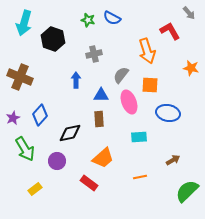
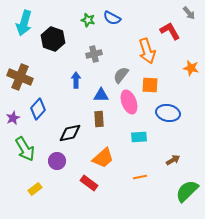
blue diamond: moved 2 px left, 6 px up
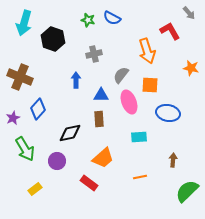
brown arrow: rotated 56 degrees counterclockwise
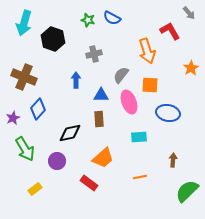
orange star: rotated 28 degrees clockwise
brown cross: moved 4 px right
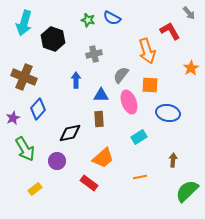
cyan rectangle: rotated 28 degrees counterclockwise
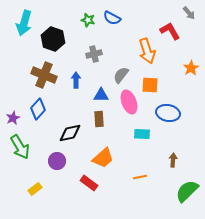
brown cross: moved 20 px right, 2 px up
cyan rectangle: moved 3 px right, 3 px up; rotated 35 degrees clockwise
green arrow: moved 5 px left, 2 px up
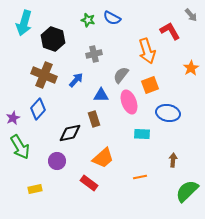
gray arrow: moved 2 px right, 2 px down
blue arrow: rotated 42 degrees clockwise
orange square: rotated 24 degrees counterclockwise
brown rectangle: moved 5 px left; rotated 14 degrees counterclockwise
yellow rectangle: rotated 24 degrees clockwise
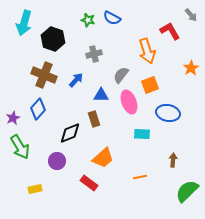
black diamond: rotated 10 degrees counterclockwise
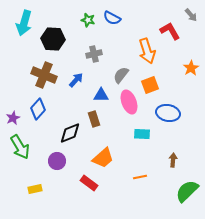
black hexagon: rotated 15 degrees counterclockwise
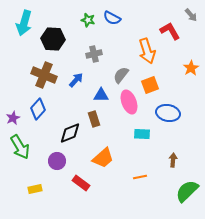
red rectangle: moved 8 px left
